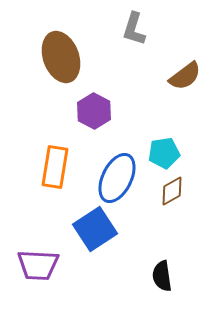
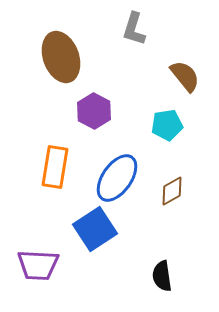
brown semicircle: rotated 92 degrees counterclockwise
cyan pentagon: moved 3 px right, 28 px up
blue ellipse: rotated 9 degrees clockwise
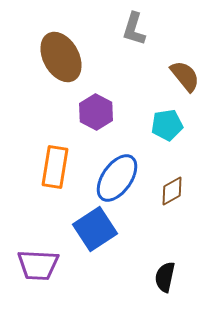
brown ellipse: rotated 9 degrees counterclockwise
purple hexagon: moved 2 px right, 1 px down
black semicircle: moved 3 px right, 1 px down; rotated 20 degrees clockwise
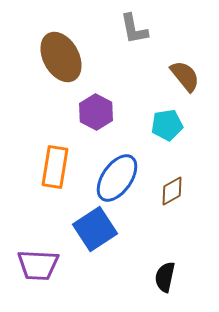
gray L-shape: rotated 28 degrees counterclockwise
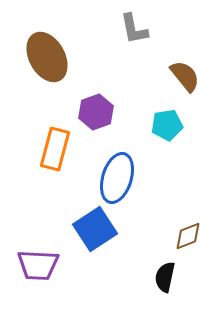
brown ellipse: moved 14 px left
purple hexagon: rotated 12 degrees clockwise
orange rectangle: moved 18 px up; rotated 6 degrees clockwise
blue ellipse: rotated 18 degrees counterclockwise
brown diamond: moved 16 px right, 45 px down; rotated 8 degrees clockwise
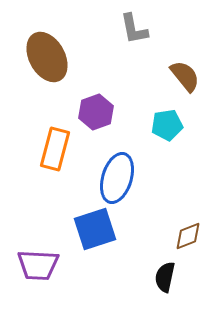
blue square: rotated 15 degrees clockwise
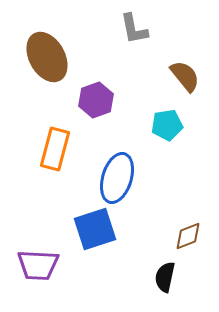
purple hexagon: moved 12 px up
